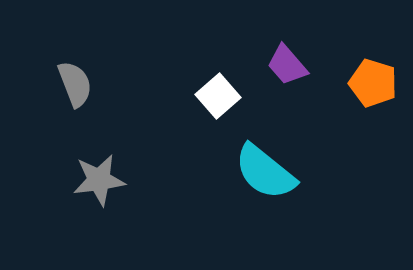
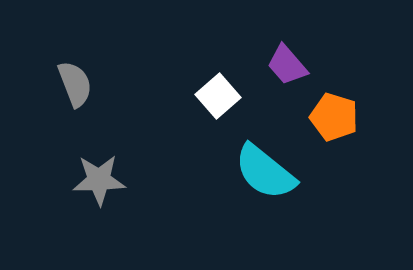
orange pentagon: moved 39 px left, 34 px down
gray star: rotated 6 degrees clockwise
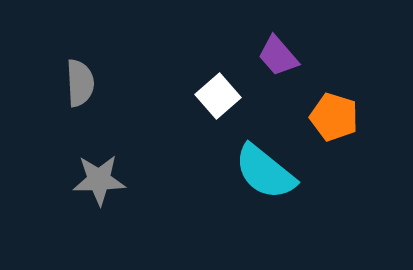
purple trapezoid: moved 9 px left, 9 px up
gray semicircle: moved 5 px right, 1 px up; rotated 18 degrees clockwise
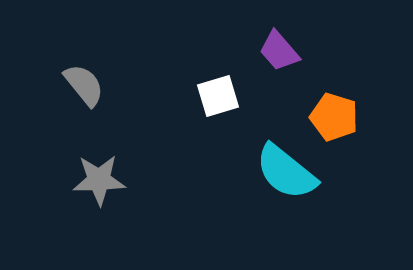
purple trapezoid: moved 1 px right, 5 px up
gray semicircle: moved 4 px right, 2 px down; rotated 36 degrees counterclockwise
white square: rotated 24 degrees clockwise
cyan semicircle: moved 21 px right
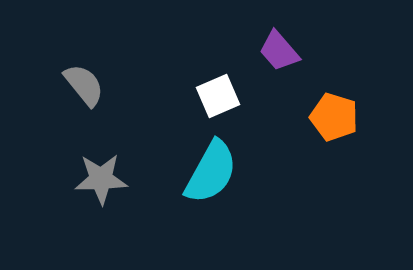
white square: rotated 6 degrees counterclockwise
cyan semicircle: moved 75 px left; rotated 100 degrees counterclockwise
gray star: moved 2 px right, 1 px up
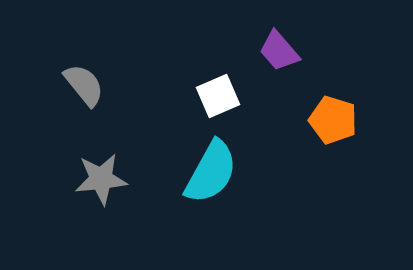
orange pentagon: moved 1 px left, 3 px down
gray star: rotated 4 degrees counterclockwise
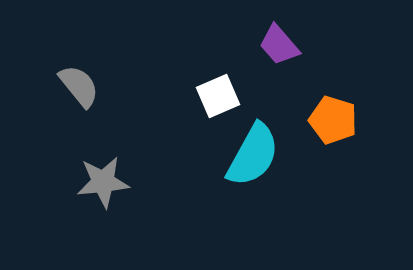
purple trapezoid: moved 6 px up
gray semicircle: moved 5 px left, 1 px down
cyan semicircle: moved 42 px right, 17 px up
gray star: moved 2 px right, 3 px down
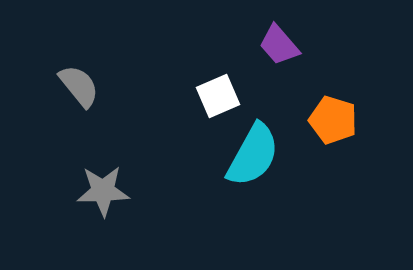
gray star: moved 9 px down; rotated 4 degrees clockwise
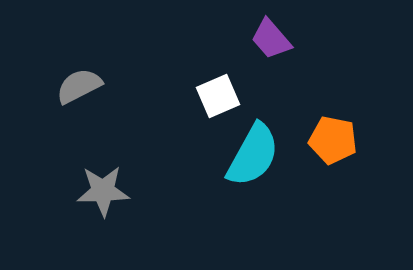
purple trapezoid: moved 8 px left, 6 px up
gray semicircle: rotated 78 degrees counterclockwise
orange pentagon: moved 20 px down; rotated 6 degrees counterclockwise
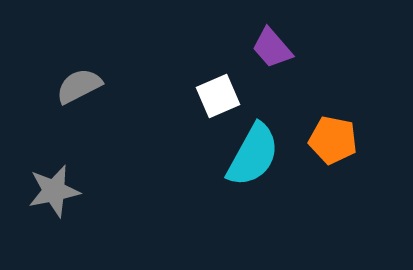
purple trapezoid: moved 1 px right, 9 px down
gray star: moved 49 px left; rotated 10 degrees counterclockwise
